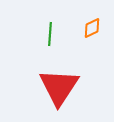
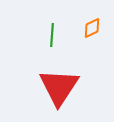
green line: moved 2 px right, 1 px down
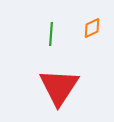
green line: moved 1 px left, 1 px up
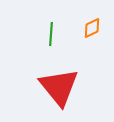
red triangle: rotated 12 degrees counterclockwise
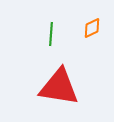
red triangle: rotated 42 degrees counterclockwise
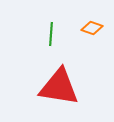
orange diamond: rotated 45 degrees clockwise
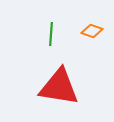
orange diamond: moved 3 px down
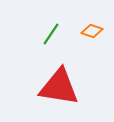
green line: rotated 30 degrees clockwise
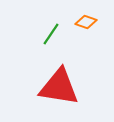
orange diamond: moved 6 px left, 9 px up
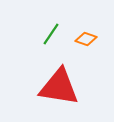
orange diamond: moved 17 px down
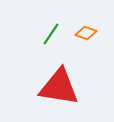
orange diamond: moved 6 px up
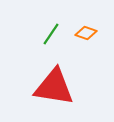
red triangle: moved 5 px left
